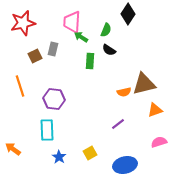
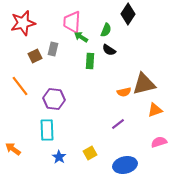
orange line: rotated 20 degrees counterclockwise
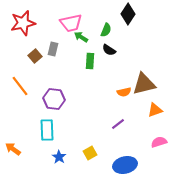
pink trapezoid: moved 1 px left, 1 px down; rotated 105 degrees counterclockwise
brown square: rotated 16 degrees counterclockwise
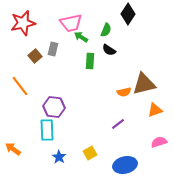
purple hexagon: moved 8 px down
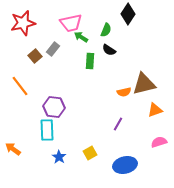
gray rectangle: rotated 24 degrees clockwise
purple line: rotated 24 degrees counterclockwise
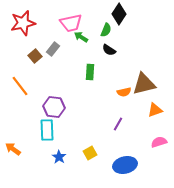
black diamond: moved 9 px left
green rectangle: moved 11 px down
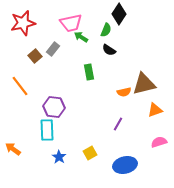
green rectangle: moved 1 px left; rotated 14 degrees counterclockwise
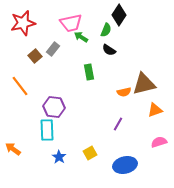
black diamond: moved 1 px down
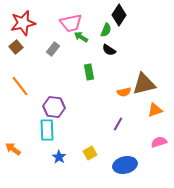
brown square: moved 19 px left, 9 px up
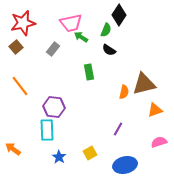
orange semicircle: rotated 64 degrees counterclockwise
purple line: moved 5 px down
